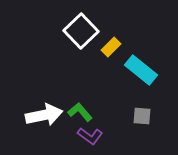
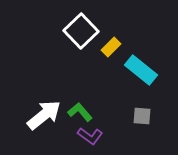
white arrow: rotated 27 degrees counterclockwise
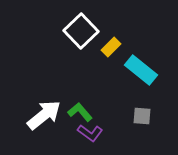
purple L-shape: moved 3 px up
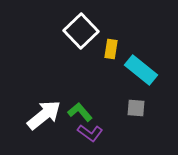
yellow rectangle: moved 2 px down; rotated 36 degrees counterclockwise
gray square: moved 6 px left, 8 px up
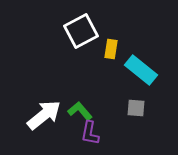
white square: rotated 16 degrees clockwise
green L-shape: moved 1 px up
purple L-shape: rotated 65 degrees clockwise
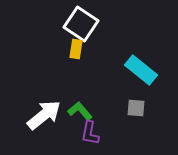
white square: moved 7 px up; rotated 28 degrees counterclockwise
yellow rectangle: moved 35 px left
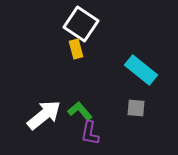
yellow rectangle: rotated 24 degrees counterclockwise
